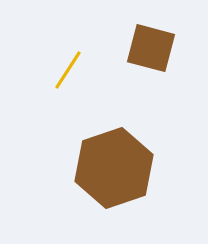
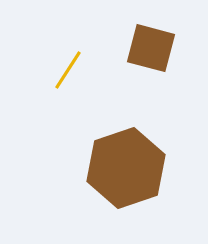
brown hexagon: moved 12 px right
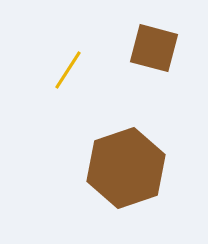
brown square: moved 3 px right
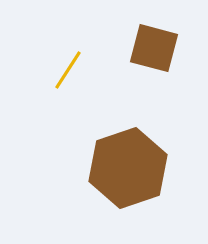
brown hexagon: moved 2 px right
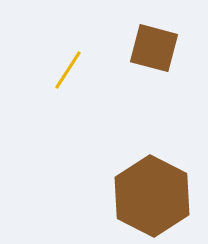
brown hexagon: moved 24 px right, 28 px down; rotated 14 degrees counterclockwise
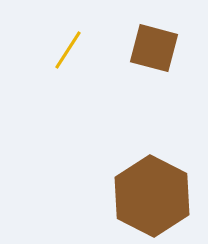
yellow line: moved 20 px up
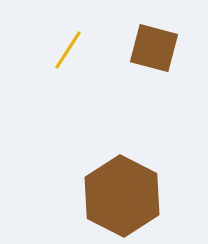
brown hexagon: moved 30 px left
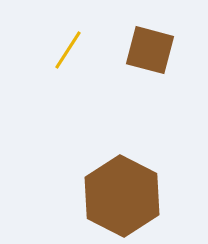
brown square: moved 4 px left, 2 px down
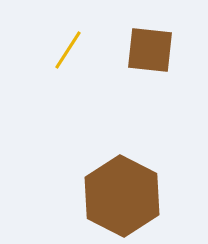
brown square: rotated 9 degrees counterclockwise
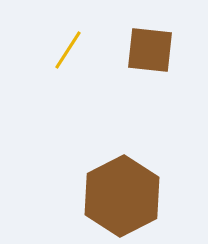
brown hexagon: rotated 6 degrees clockwise
